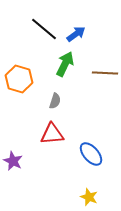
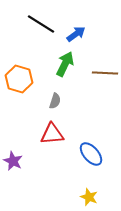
black line: moved 3 px left, 5 px up; rotated 8 degrees counterclockwise
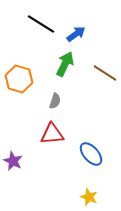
brown line: rotated 30 degrees clockwise
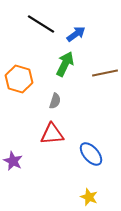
brown line: rotated 45 degrees counterclockwise
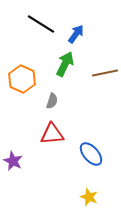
blue arrow: rotated 18 degrees counterclockwise
orange hexagon: moved 3 px right; rotated 8 degrees clockwise
gray semicircle: moved 3 px left
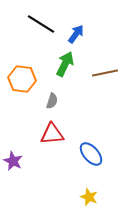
orange hexagon: rotated 16 degrees counterclockwise
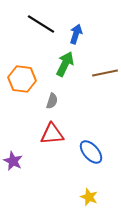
blue arrow: rotated 18 degrees counterclockwise
blue ellipse: moved 2 px up
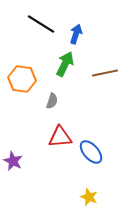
red triangle: moved 8 px right, 3 px down
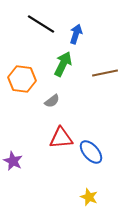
green arrow: moved 2 px left
gray semicircle: rotated 35 degrees clockwise
red triangle: moved 1 px right, 1 px down
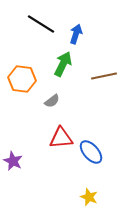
brown line: moved 1 px left, 3 px down
